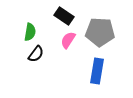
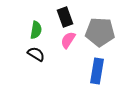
black rectangle: moved 1 px right, 1 px down; rotated 36 degrees clockwise
green semicircle: moved 6 px right, 2 px up
black semicircle: rotated 96 degrees counterclockwise
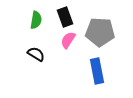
green semicircle: moved 10 px up
blue rectangle: rotated 20 degrees counterclockwise
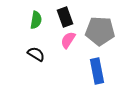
gray pentagon: moved 1 px up
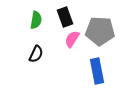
pink semicircle: moved 4 px right, 1 px up
black semicircle: rotated 84 degrees clockwise
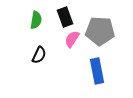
black semicircle: moved 3 px right, 1 px down
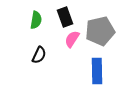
gray pentagon: rotated 16 degrees counterclockwise
blue rectangle: rotated 10 degrees clockwise
